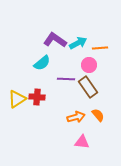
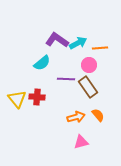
purple L-shape: moved 2 px right
yellow triangle: rotated 36 degrees counterclockwise
pink triangle: moved 1 px left; rotated 21 degrees counterclockwise
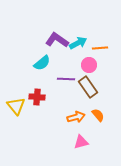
yellow triangle: moved 1 px left, 7 px down
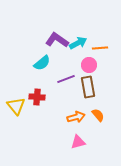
purple line: rotated 24 degrees counterclockwise
brown rectangle: rotated 25 degrees clockwise
pink triangle: moved 3 px left
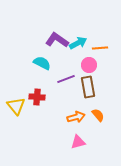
cyan semicircle: rotated 114 degrees counterclockwise
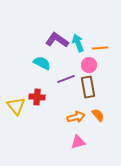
cyan arrow: rotated 84 degrees counterclockwise
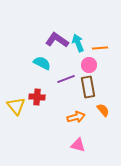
orange semicircle: moved 5 px right, 5 px up
pink triangle: moved 3 px down; rotated 28 degrees clockwise
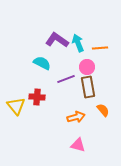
pink circle: moved 2 px left, 2 px down
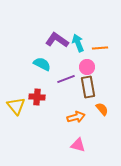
cyan semicircle: moved 1 px down
orange semicircle: moved 1 px left, 1 px up
